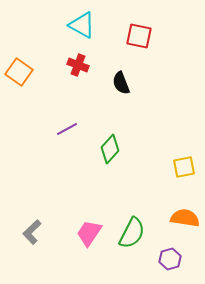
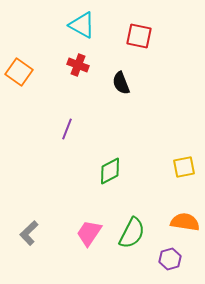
purple line: rotated 40 degrees counterclockwise
green diamond: moved 22 px down; rotated 20 degrees clockwise
orange semicircle: moved 4 px down
gray L-shape: moved 3 px left, 1 px down
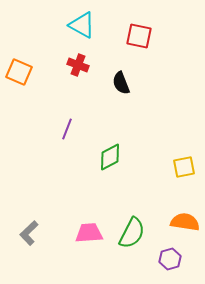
orange square: rotated 12 degrees counterclockwise
green diamond: moved 14 px up
pink trapezoid: rotated 52 degrees clockwise
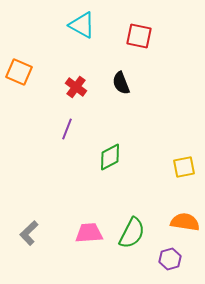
red cross: moved 2 px left, 22 px down; rotated 15 degrees clockwise
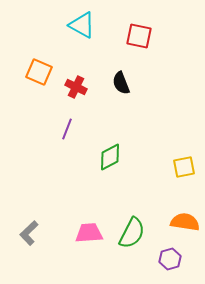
orange square: moved 20 px right
red cross: rotated 10 degrees counterclockwise
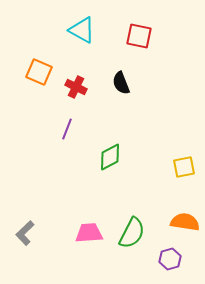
cyan triangle: moved 5 px down
gray L-shape: moved 4 px left
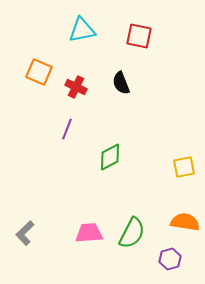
cyan triangle: rotated 40 degrees counterclockwise
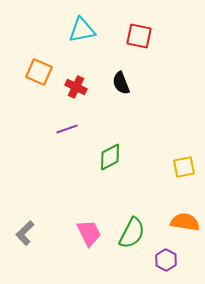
purple line: rotated 50 degrees clockwise
pink trapezoid: rotated 68 degrees clockwise
purple hexagon: moved 4 px left, 1 px down; rotated 15 degrees counterclockwise
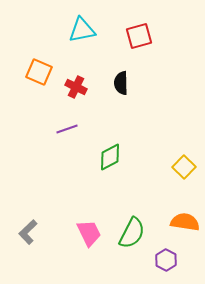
red square: rotated 28 degrees counterclockwise
black semicircle: rotated 20 degrees clockwise
yellow square: rotated 35 degrees counterclockwise
gray L-shape: moved 3 px right, 1 px up
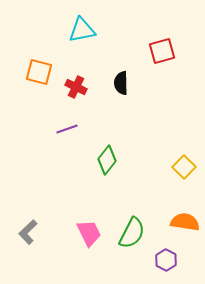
red square: moved 23 px right, 15 px down
orange square: rotated 8 degrees counterclockwise
green diamond: moved 3 px left, 3 px down; rotated 24 degrees counterclockwise
